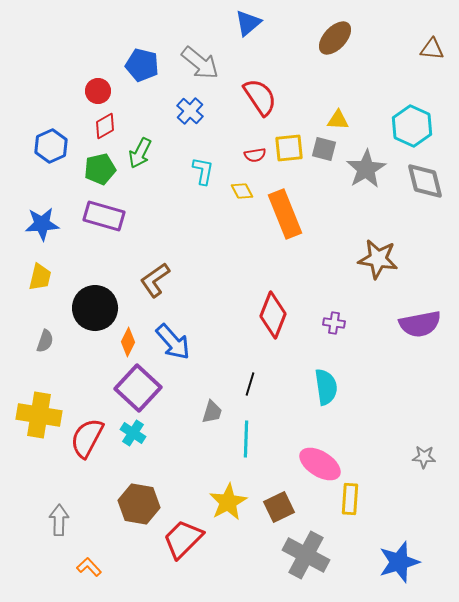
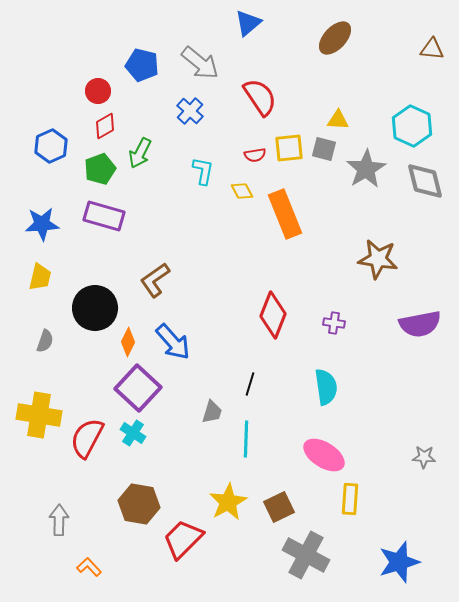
green pentagon at (100, 169): rotated 8 degrees counterclockwise
pink ellipse at (320, 464): moved 4 px right, 9 px up
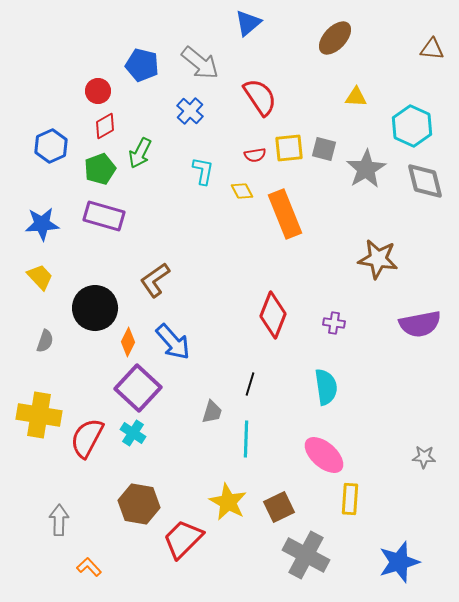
yellow triangle at (338, 120): moved 18 px right, 23 px up
yellow trapezoid at (40, 277): rotated 56 degrees counterclockwise
pink ellipse at (324, 455): rotated 9 degrees clockwise
yellow star at (228, 502): rotated 15 degrees counterclockwise
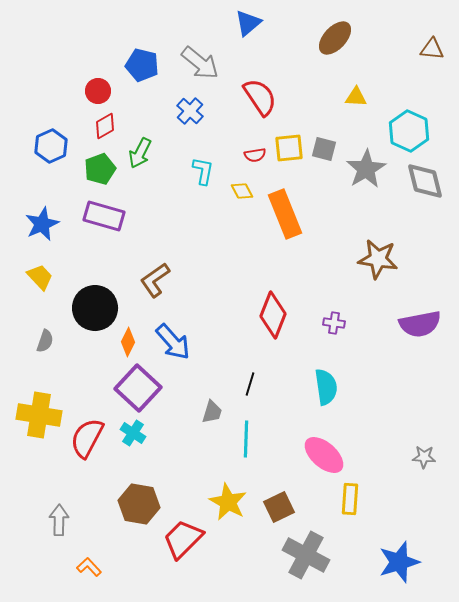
cyan hexagon at (412, 126): moved 3 px left, 5 px down
blue star at (42, 224): rotated 20 degrees counterclockwise
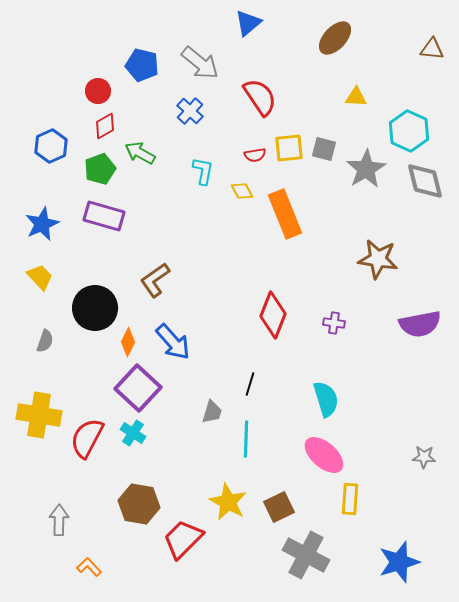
green arrow at (140, 153): rotated 92 degrees clockwise
cyan semicircle at (326, 387): moved 12 px down; rotated 9 degrees counterclockwise
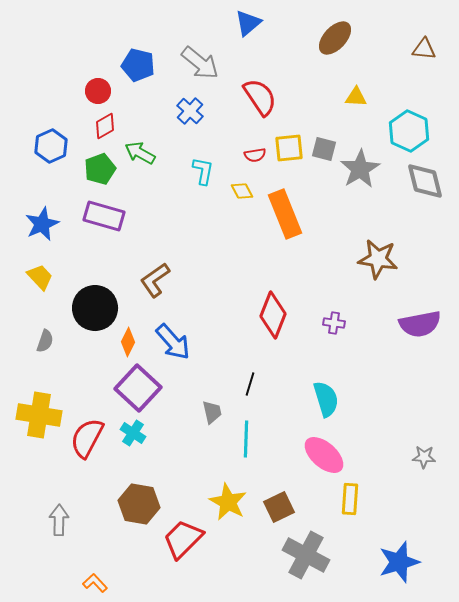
brown triangle at (432, 49): moved 8 px left
blue pentagon at (142, 65): moved 4 px left
gray star at (366, 169): moved 6 px left
gray trapezoid at (212, 412): rotated 30 degrees counterclockwise
orange L-shape at (89, 567): moved 6 px right, 16 px down
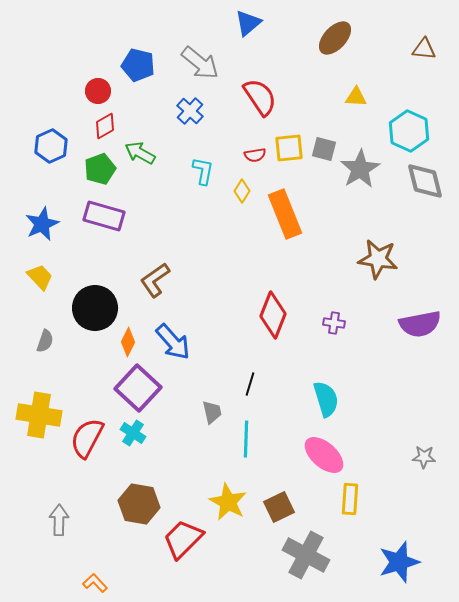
yellow diamond at (242, 191): rotated 60 degrees clockwise
